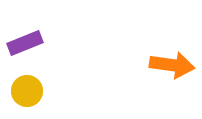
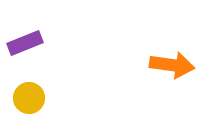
yellow circle: moved 2 px right, 7 px down
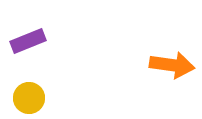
purple rectangle: moved 3 px right, 2 px up
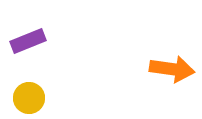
orange arrow: moved 4 px down
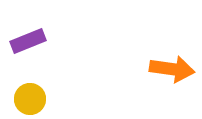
yellow circle: moved 1 px right, 1 px down
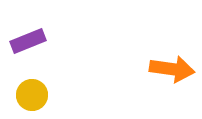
yellow circle: moved 2 px right, 4 px up
